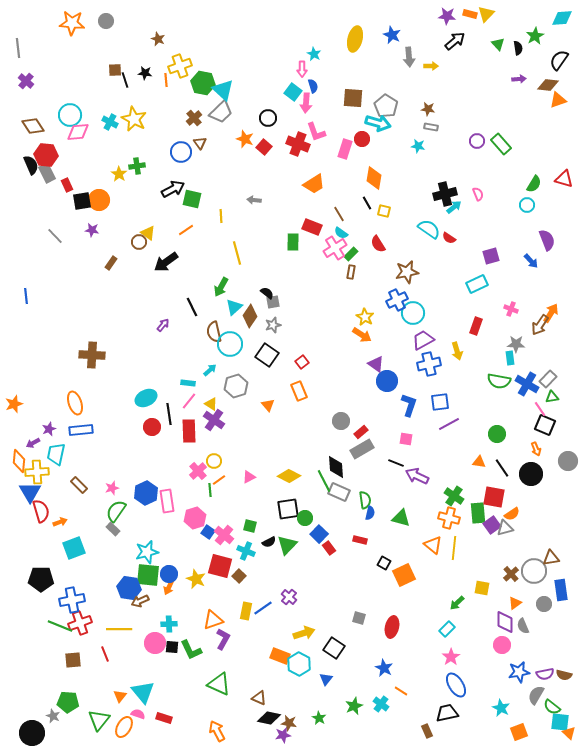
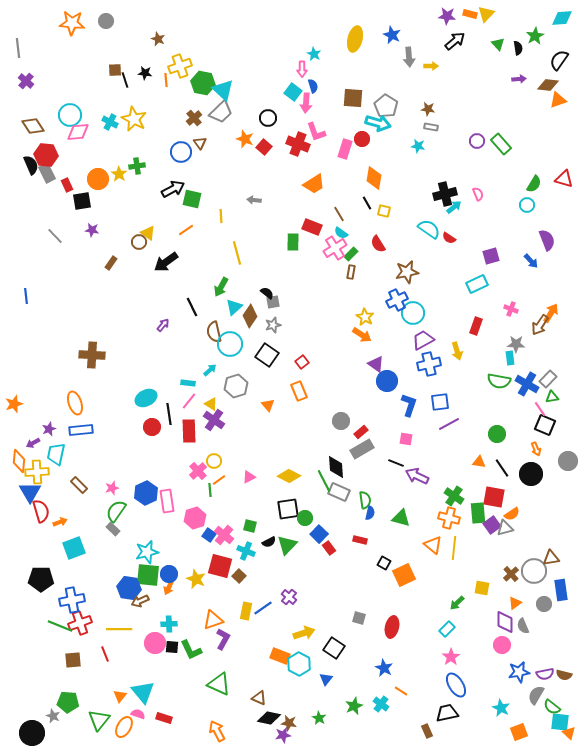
orange circle at (99, 200): moved 1 px left, 21 px up
blue square at (208, 532): moved 1 px right, 3 px down
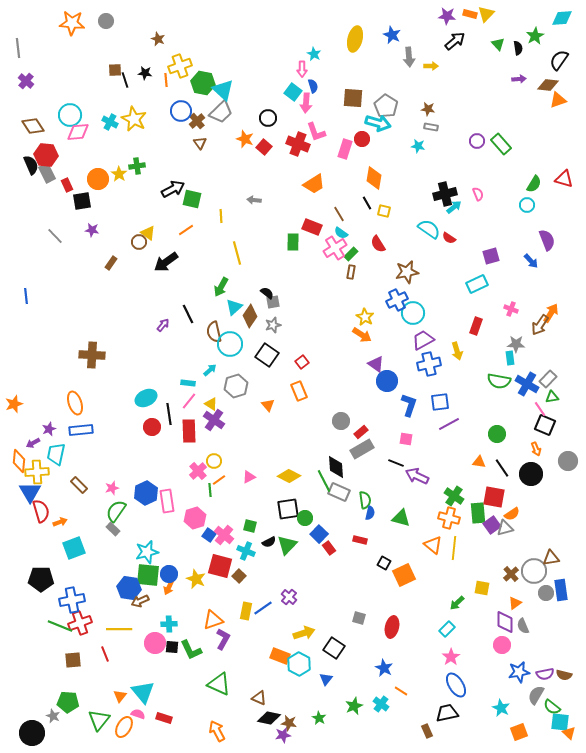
brown cross at (194, 118): moved 3 px right, 3 px down
blue circle at (181, 152): moved 41 px up
black line at (192, 307): moved 4 px left, 7 px down
gray circle at (544, 604): moved 2 px right, 11 px up
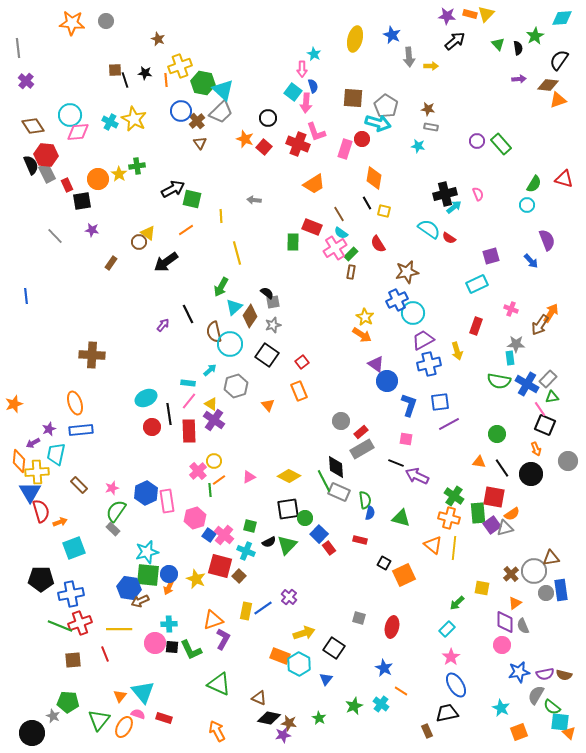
blue cross at (72, 600): moved 1 px left, 6 px up
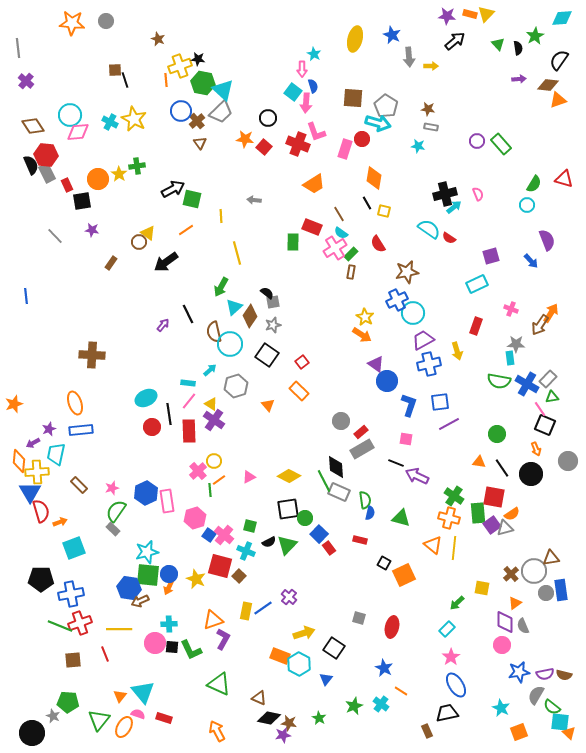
black star at (145, 73): moved 53 px right, 14 px up
orange star at (245, 139): rotated 12 degrees counterclockwise
orange rectangle at (299, 391): rotated 24 degrees counterclockwise
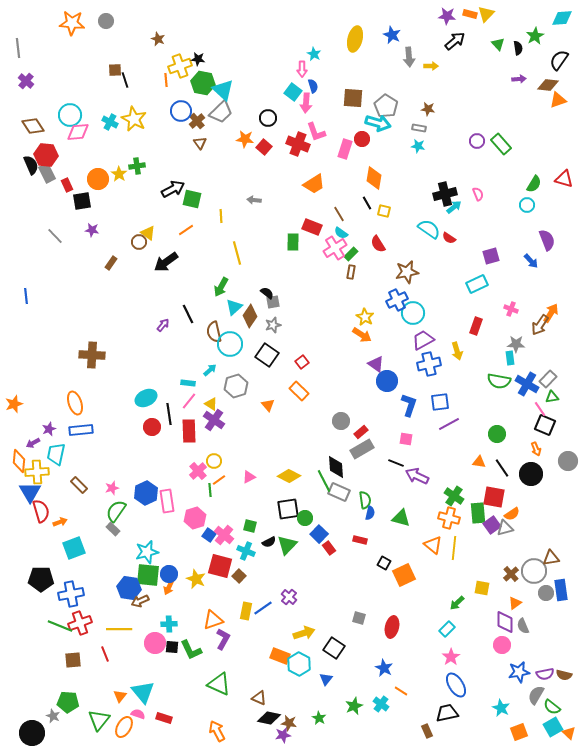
gray rectangle at (431, 127): moved 12 px left, 1 px down
cyan square at (560, 722): moved 7 px left, 5 px down; rotated 36 degrees counterclockwise
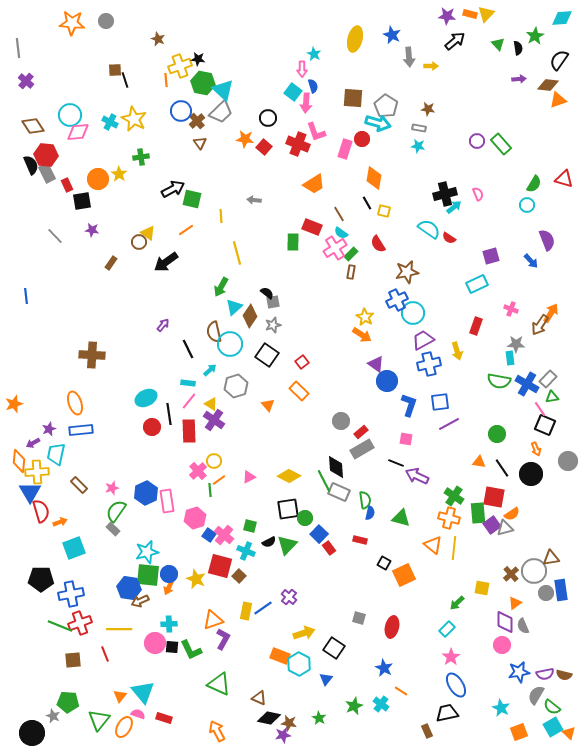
green cross at (137, 166): moved 4 px right, 9 px up
black line at (188, 314): moved 35 px down
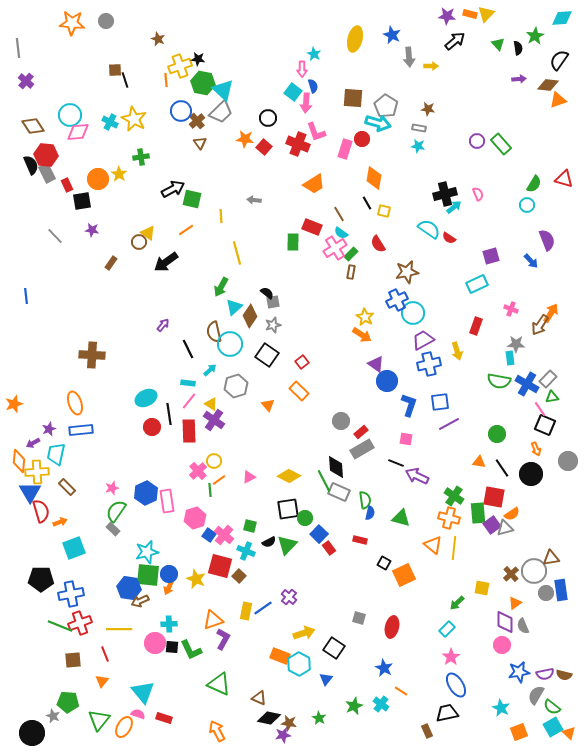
brown rectangle at (79, 485): moved 12 px left, 2 px down
orange triangle at (120, 696): moved 18 px left, 15 px up
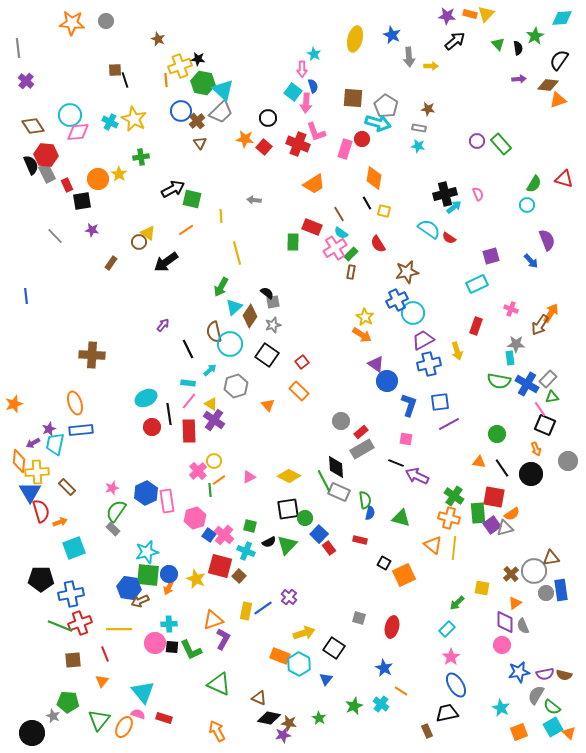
cyan trapezoid at (56, 454): moved 1 px left, 10 px up
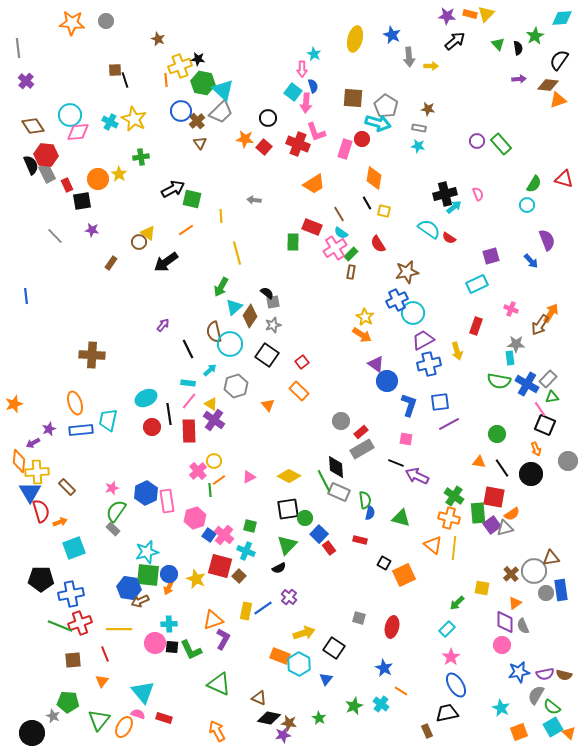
cyan trapezoid at (55, 444): moved 53 px right, 24 px up
black semicircle at (269, 542): moved 10 px right, 26 px down
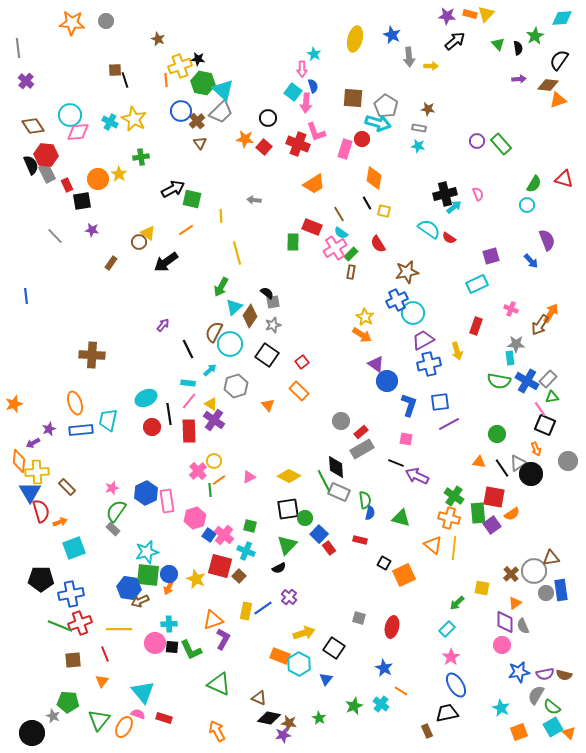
brown semicircle at (214, 332): rotated 40 degrees clockwise
blue cross at (527, 384): moved 3 px up
gray triangle at (505, 528): moved 13 px right, 65 px up; rotated 18 degrees counterclockwise
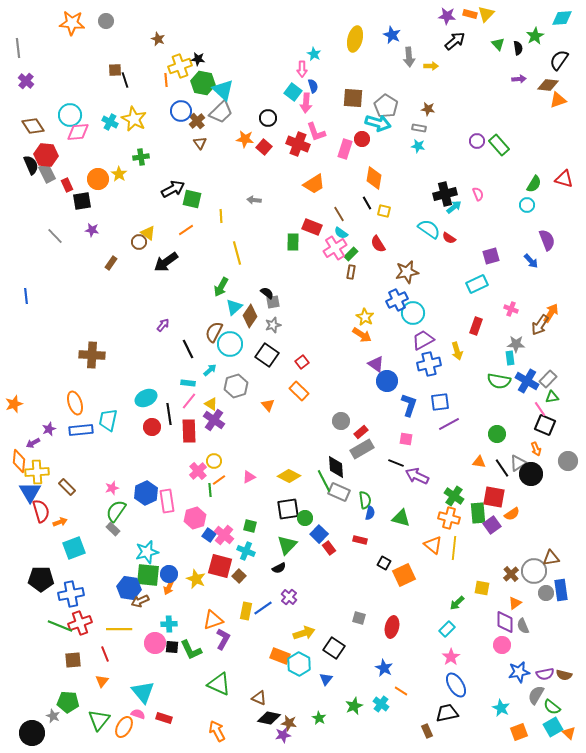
green rectangle at (501, 144): moved 2 px left, 1 px down
